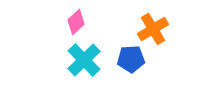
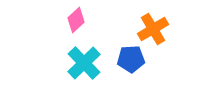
pink diamond: moved 2 px up
cyan cross: moved 3 px down
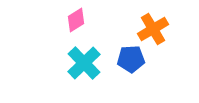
pink diamond: rotated 10 degrees clockwise
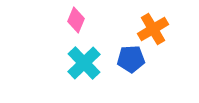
pink diamond: rotated 35 degrees counterclockwise
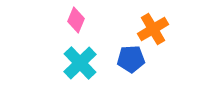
cyan cross: moved 4 px left
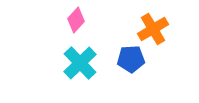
pink diamond: rotated 20 degrees clockwise
